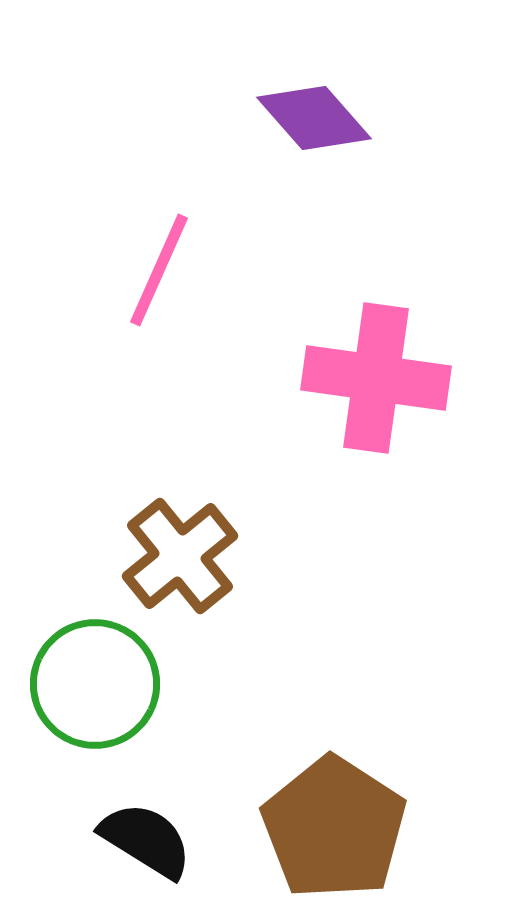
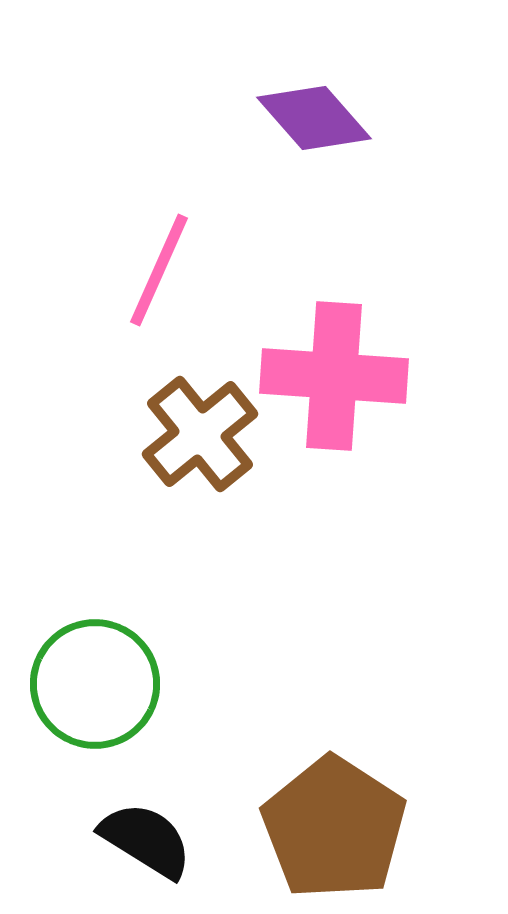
pink cross: moved 42 px left, 2 px up; rotated 4 degrees counterclockwise
brown cross: moved 20 px right, 122 px up
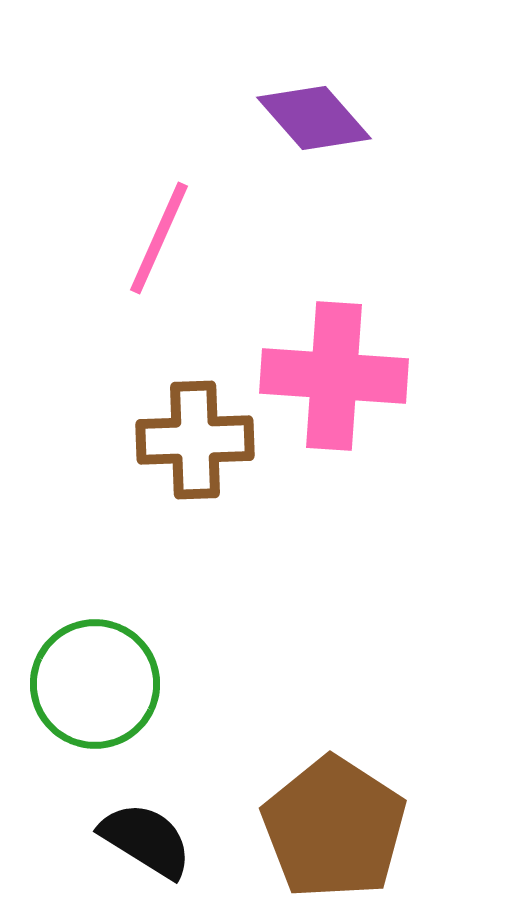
pink line: moved 32 px up
brown cross: moved 5 px left, 6 px down; rotated 37 degrees clockwise
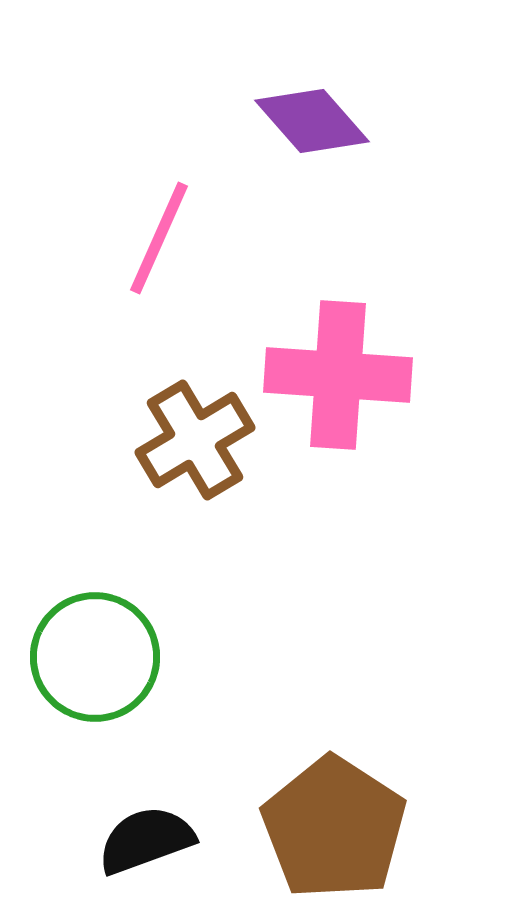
purple diamond: moved 2 px left, 3 px down
pink cross: moved 4 px right, 1 px up
brown cross: rotated 29 degrees counterclockwise
green circle: moved 27 px up
black semicircle: rotated 52 degrees counterclockwise
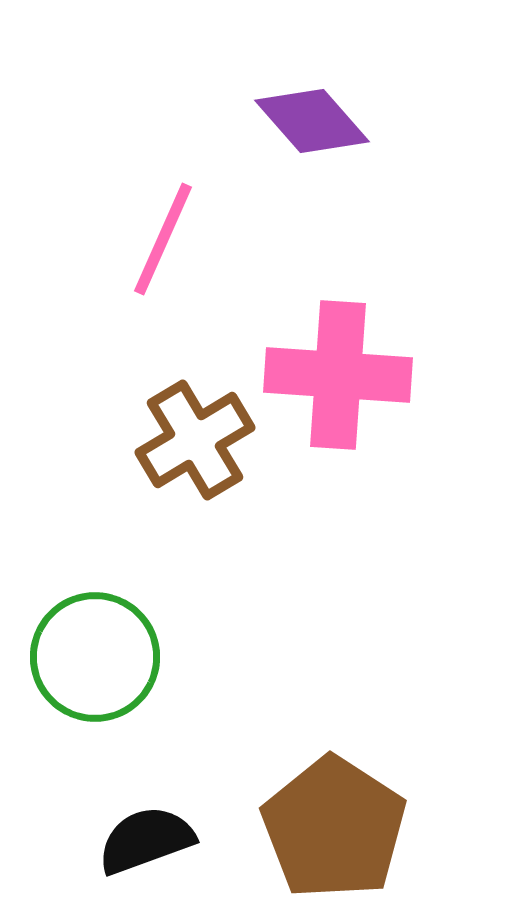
pink line: moved 4 px right, 1 px down
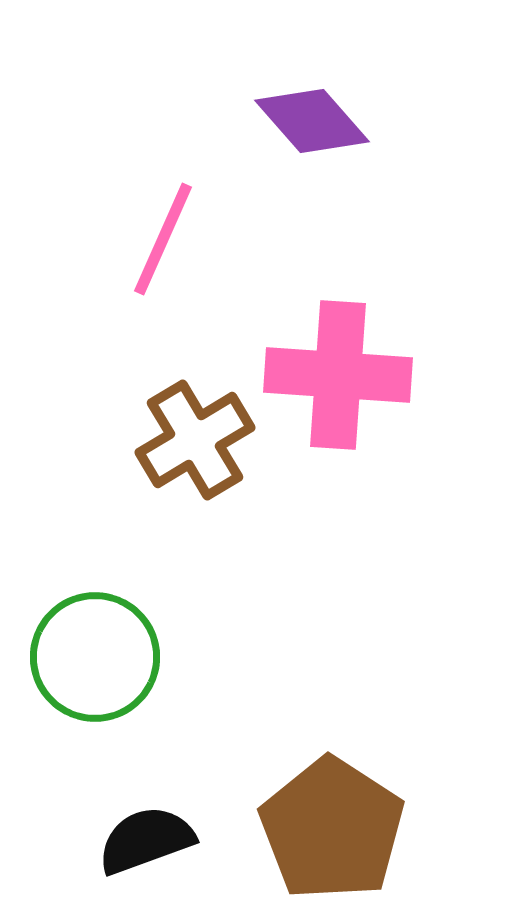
brown pentagon: moved 2 px left, 1 px down
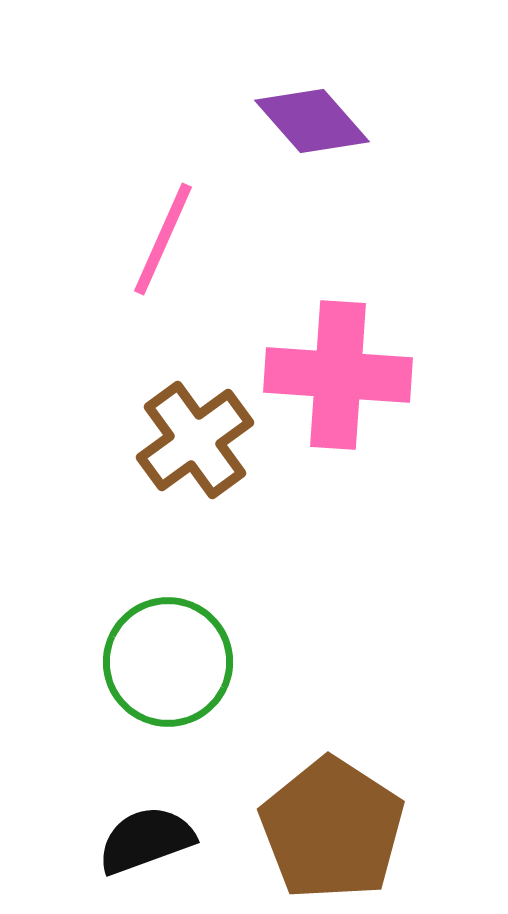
brown cross: rotated 5 degrees counterclockwise
green circle: moved 73 px right, 5 px down
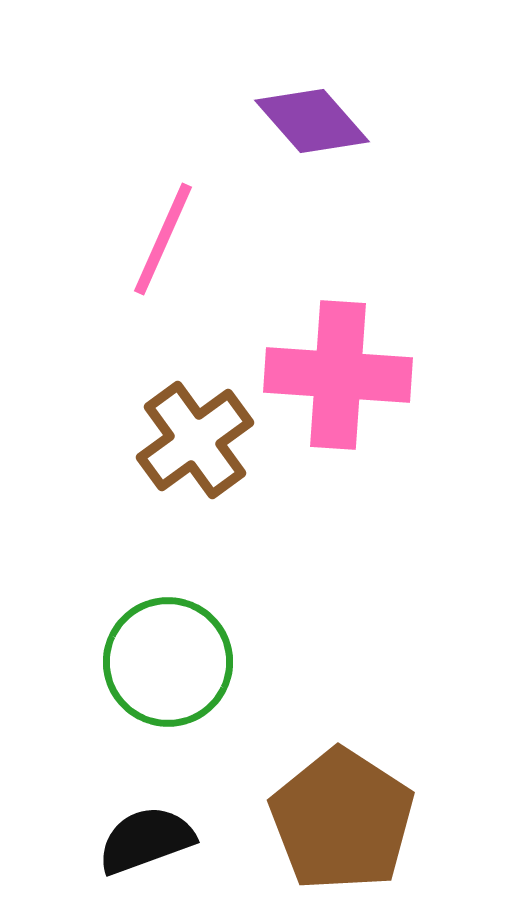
brown pentagon: moved 10 px right, 9 px up
